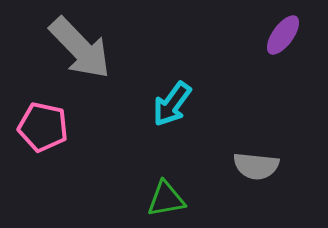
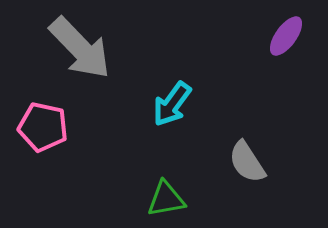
purple ellipse: moved 3 px right, 1 px down
gray semicircle: moved 9 px left, 4 px up; rotated 51 degrees clockwise
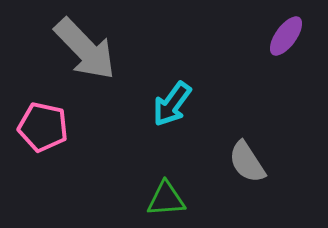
gray arrow: moved 5 px right, 1 px down
green triangle: rotated 6 degrees clockwise
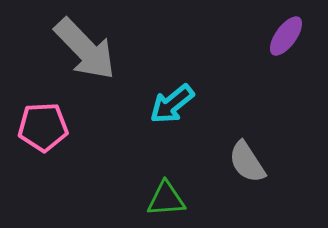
cyan arrow: rotated 15 degrees clockwise
pink pentagon: rotated 15 degrees counterclockwise
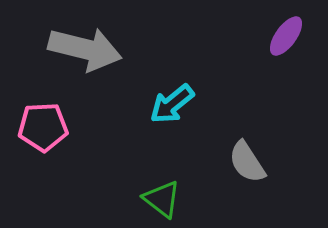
gray arrow: rotated 32 degrees counterclockwise
green triangle: moved 4 px left; rotated 42 degrees clockwise
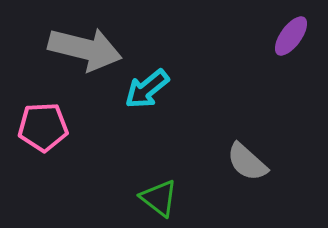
purple ellipse: moved 5 px right
cyan arrow: moved 25 px left, 15 px up
gray semicircle: rotated 15 degrees counterclockwise
green triangle: moved 3 px left, 1 px up
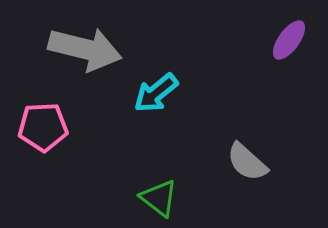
purple ellipse: moved 2 px left, 4 px down
cyan arrow: moved 9 px right, 4 px down
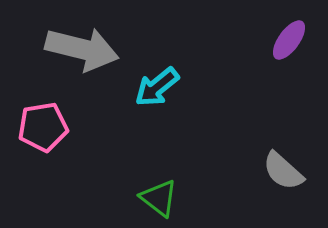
gray arrow: moved 3 px left
cyan arrow: moved 1 px right, 6 px up
pink pentagon: rotated 6 degrees counterclockwise
gray semicircle: moved 36 px right, 9 px down
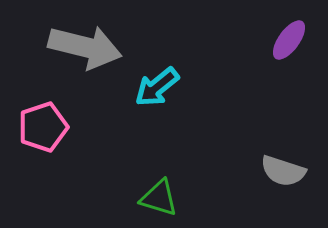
gray arrow: moved 3 px right, 2 px up
pink pentagon: rotated 9 degrees counterclockwise
gray semicircle: rotated 24 degrees counterclockwise
green triangle: rotated 21 degrees counterclockwise
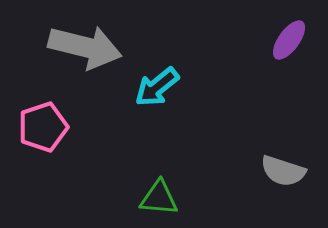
green triangle: rotated 12 degrees counterclockwise
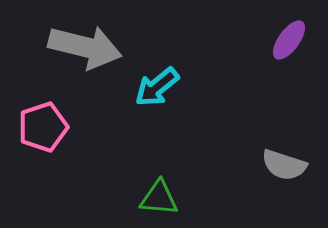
gray semicircle: moved 1 px right, 6 px up
